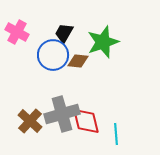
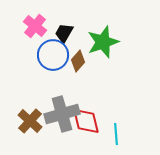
pink cross: moved 18 px right, 6 px up; rotated 10 degrees clockwise
brown diamond: rotated 55 degrees counterclockwise
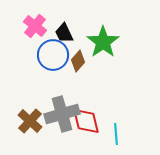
black trapezoid: rotated 55 degrees counterclockwise
green star: rotated 16 degrees counterclockwise
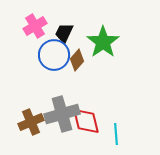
pink cross: rotated 20 degrees clockwise
black trapezoid: rotated 50 degrees clockwise
blue circle: moved 1 px right
brown diamond: moved 1 px left, 1 px up
brown cross: moved 1 px right, 1 px down; rotated 25 degrees clockwise
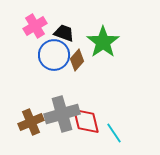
black trapezoid: rotated 85 degrees clockwise
cyan line: moved 2 px left, 1 px up; rotated 30 degrees counterclockwise
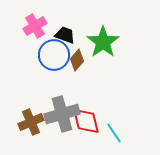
black trapezoid: moved 1 px right, 2 px down
